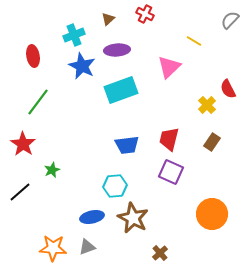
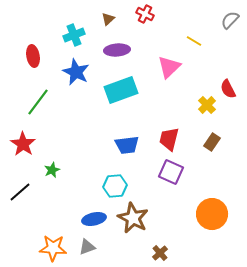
blue star: moved 6 px left, 6 px down
blue ellipse: moved 2 px right, 2 px down
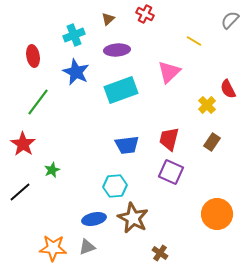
pink triangle: moved 5 px down
orange circle: moved 5 px right
brown cross: rotated 14 degrees counterclockwise
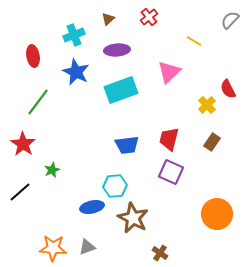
red cross: moved 4 px right, 3 px down; rotated 24 degrees clockwise
blue ellipse: moved 2 px left, 12 px up
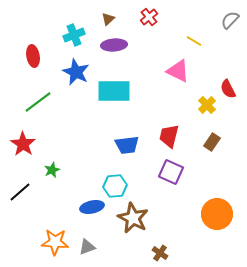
purple ellipse: moved 3 px left, 5 px up
pink triangle: moved 9 px right, 1 px up; rotated 50 degrees counterclockwise
cyan rectangle: moved 7 px left, 1 px down; rotated 20 degrees clockwise
green line: rotated 16 degrees clockwise
red trapezoid: moved 3 px up
orange star: moved 2 px right, 6 px up
